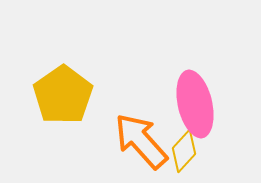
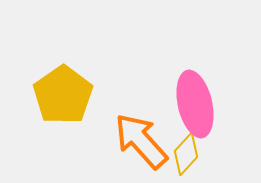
yellow diamond: moved 2 px right, 3 px down
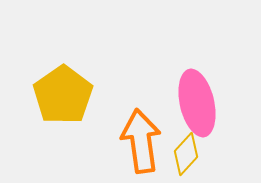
pink ellipse: moved 2 px right, 1 px up
orange arrow: rotated 34 degrees clockwise
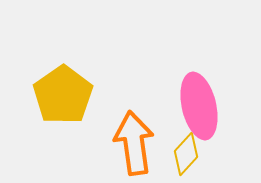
pink ellipse: moved 2 px right, 3 px down
orange arrow: moved 7 px left, 2 px down
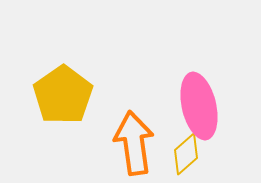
yellow diamond: rotated 6 degrees clockwise
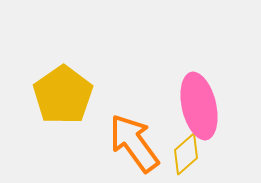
orange arrow: rotated 28 degrees counterclockwise
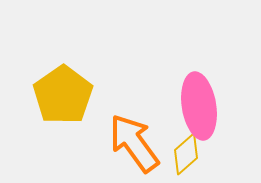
pink ellipse: rotated 4 degrees clockwise
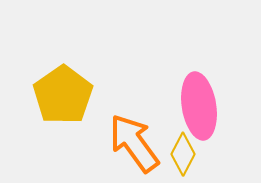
yellow diamond: moved 3 px left; rotated 21 degrees counterclockwise
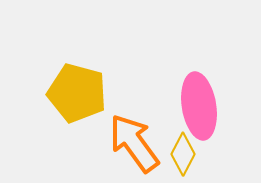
yellow pentagon: moved 14 px right, 2 px up; rotated 22 degrees counterclockwise
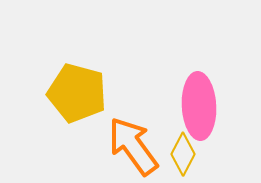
pink ellipse: rotated 6 degrees clockwise
orange arrow: moved 1 px left, 3 px down
